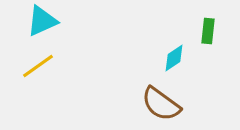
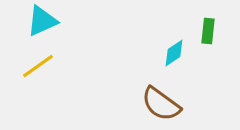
cyan diamond: moved 5 px up
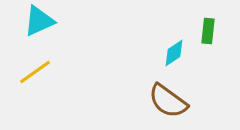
cyan triangle: moved 3 px left
yellow line: moved 3 px left, 6 px down
brown semicircle: moved 7 px right, 3 px up
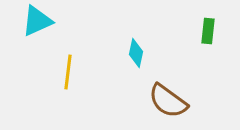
cyan triangle: moved 2 px left
cyan diamond: moved 38 px left; rotated 44 degrees counterclockwise
yellow line: moved 33 px right; rotated 48 degrees counterclockwise
